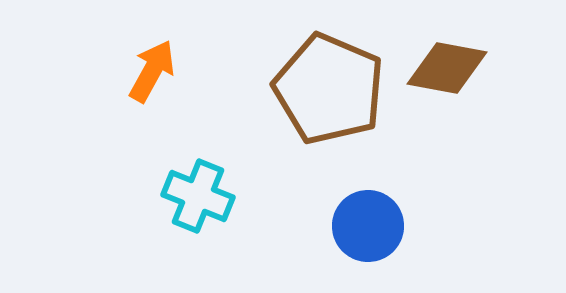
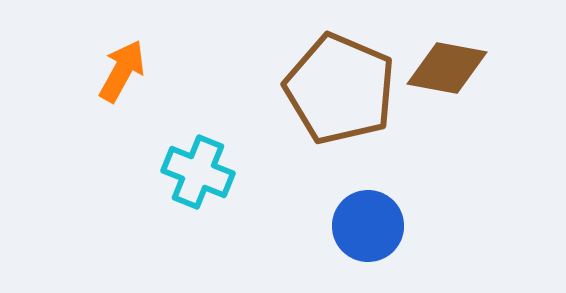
orange arrow: moved 30 px left
brown pentagon: moved 11 px right
cyan cross: moved 24 px up
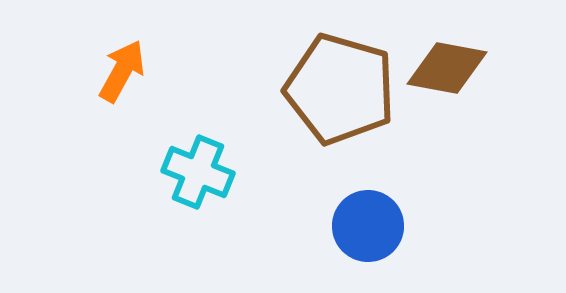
brown pentagon: rotated 7 degrees counterclockwise
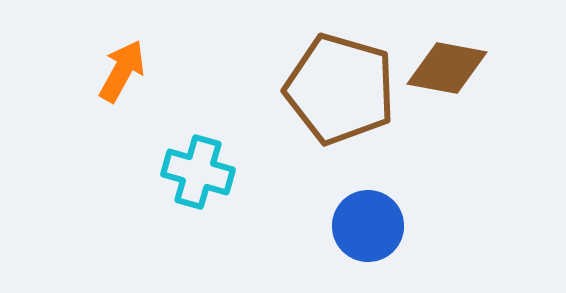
cyan cross: rotated 6 degrees counterclockwise
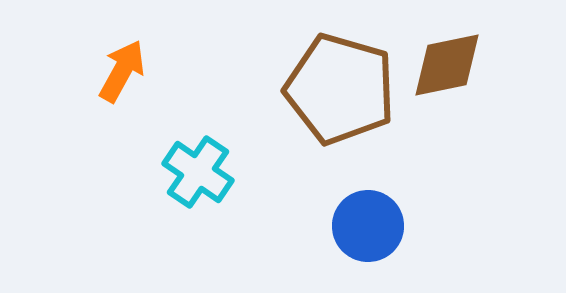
brown diamond: moved 3 px up; rotated 22 degrees counterclockwise
cyan cross: rotated 18 degrees clockwise
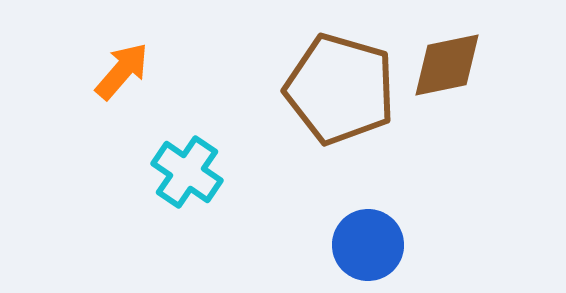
orange arrow: rotated 12 degrees clockwise
cyan cross: moved 11 px left
blue circle: moved 19 px down
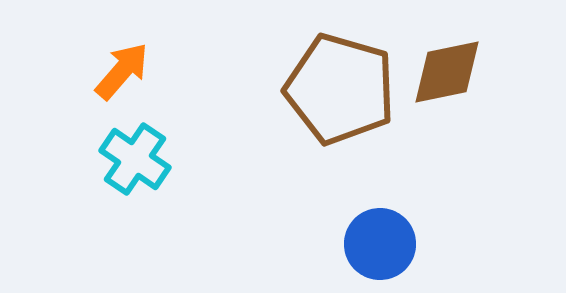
brown diamond: moved 7 px down
cyan cross: moved 52 px left, 13 px up
blue circle: moved 12 px right, 1 px up
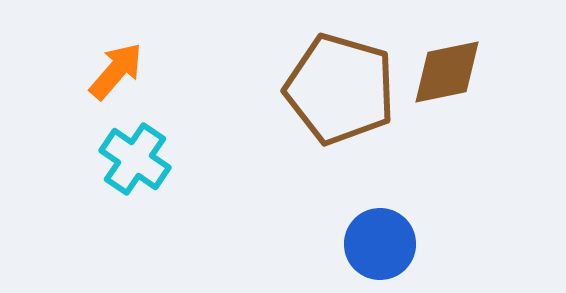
orange arrow: moved 6 px left
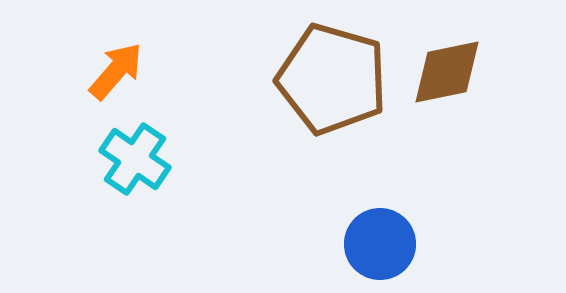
brown pentagon: moved 8 px left, 10 px up
